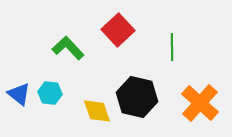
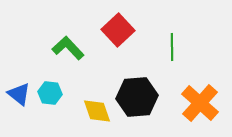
black hexagon: rotated 18 degrees counterclockwise
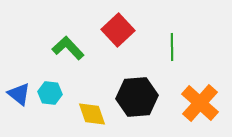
yellow diamond: moved 5 px left, 3 px down
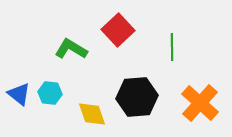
green L-shape: moved 3 px right, 1 px down; rotated 16 degrees counterclockwise
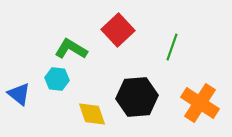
green line: rotated 20 degrees clockwise
cyan hexagon: moved 7 px right, 14 px up
orange cross: rotated 9 degrees counterclockwise
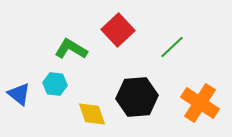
green line: rotated 28 degrees clockwise
cyan hexagon: moved 2 px left, 5 px down
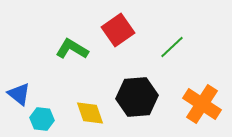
red square: rotated 8 degrees clockwise
green L-shape: moved 1 px right
cyan hexagon: moved 13 px left, 35 px down
orange cross: moved 2 px right, 1 px down
yellow diamond: moved 2 px left, 1 px up
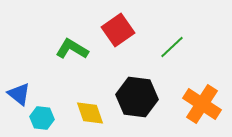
black hexagon: rotated 12 degrees clockwise
cyan hexagon: moved 1 px up
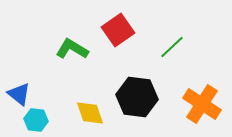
cyan hexagon: moved 6 px left, 2 px down
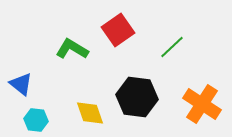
blue triangle: moved 2 px right, 10 px up
